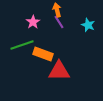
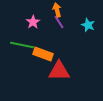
green line: rotated 30 degrees clockwise
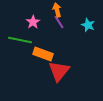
green line: moved 2 px left, 5 px up
red triangle: rotated 50 degrees counterclockwise
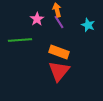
pink star: moved 4 px right, 3 px up
green line: rotated 15 degrees counterclockwise
orange rectangle: moved 16 px right, 2 px up
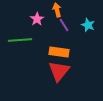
purple line: moved 5 px right, 3 px down
orange rectangle: rotated 12 degrees counterclockwise
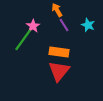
orange arrow: rotated 16 degrees counterclockwise
pink star: moved 4 px left, 7 px down
green line: moved 3 px right; rotated 50 degrees counterclockwise
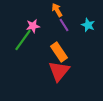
pink star: rotated 24 degrees clockwise
orange rectangle: rotated 48 degrees clockwise
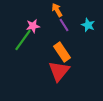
orange rectangle: moved 3 px right
